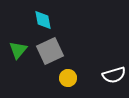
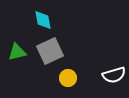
green triangle: moved 1 px left, 2 px down; rotated 36 degrees clockwise
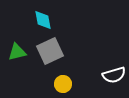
yellow circle: moved 5 px left, 6 px down
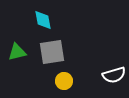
gray square: moved 2 px right, 1 px down; rotated 16 degrees clockwise
yellow circle: moved 1 px right, 3 px up
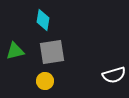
cyan diamond: rotated 20 degrees clockwise
green triangle: moved 2 px left, 1 px up
yellow circle: moved 19 px left
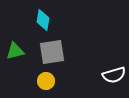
yellow circle: moved 1 px right
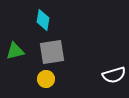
yellow circle: moved 2 px up
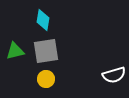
gray square: moved 6 px left, 1 px up
